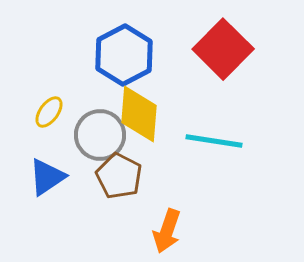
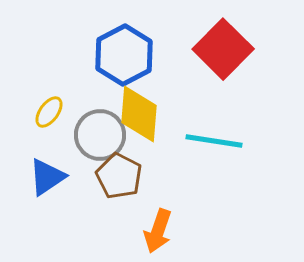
orange arrow: moved 9 px left
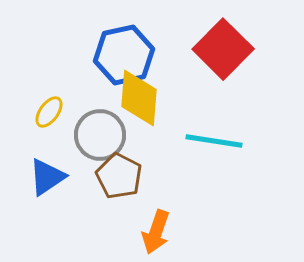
blue hexagon: rotated 16 degrees clockwise
yellow diamond: moved 16 px up
orange arrow: moved 2 px left, 1 px down
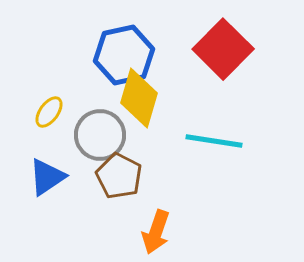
yellow diamond: rotated 12 degrees clockwise
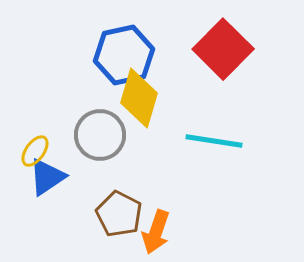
yellow ellipse: moved 14 px left, 39 px down
brown pentagon: moved 38 px down
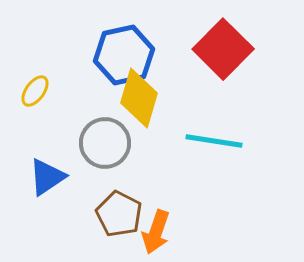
gray circle: moved 5 px right, 8 px down
yellow ellipse: moved 60 px up
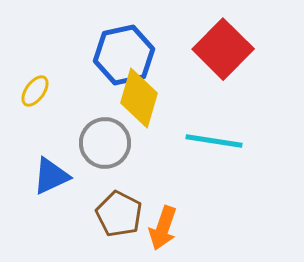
blue triangle: moved 4 px right, 1 px up; rotated 9 degrees clockwise
orange arrow: moved 7 px right, 4 px up
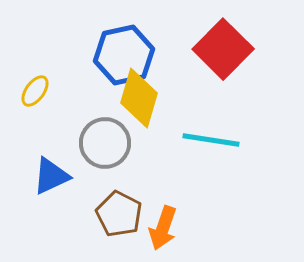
cyan line: moved 3 px left, 1 px up
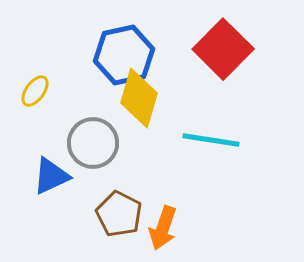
gray circle: moved 12 px left
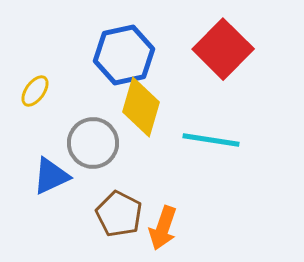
yellow diamond: moved 2 px right, 9 px down
